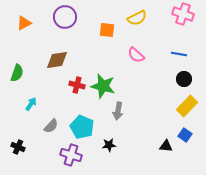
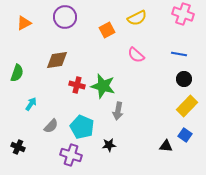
orange square: rotated 35 degrees counterclockwise
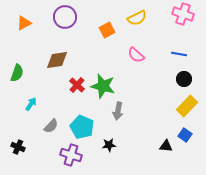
red cross: rotated 28 degrees clockwise
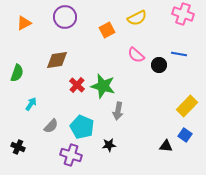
black circle: moved 25 px left, 14 px up
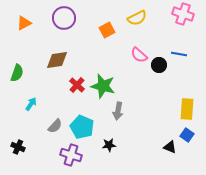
purple circle: moved 1 px left, 1 px down
pink semicircle: moved 3 px right
yellow rectangle: moved 3 px down; rotated 40 degrees counterclockwise
gray semicircle: moved 4 px right
blue square: moved 2 px right
black triangle: moved 4 px right, 1 px down; rotated 16 degrees clockwise
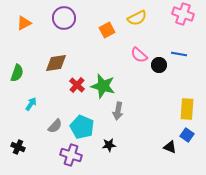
brown diamond: moved 1 px left, 3 px down
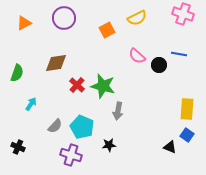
pink semicircle: moved 2 px left, 1 px down
